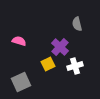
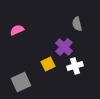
pink semicircle: moved 2 px left, 11 px up; rotated 40 degrees counterclockwise
purple cross: moved 4 px right
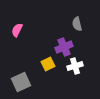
pink semicircle: rotated 40 degrees counterclockwise
purple cross: rotated 24 degrees clockwise
